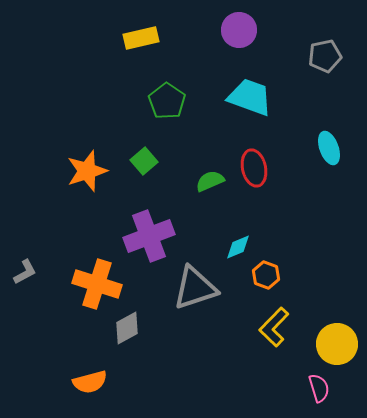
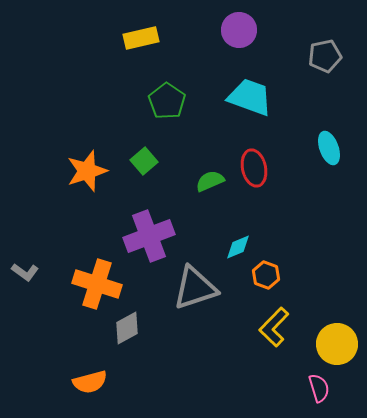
gray L-shape: rotated 64 degrees clockwise
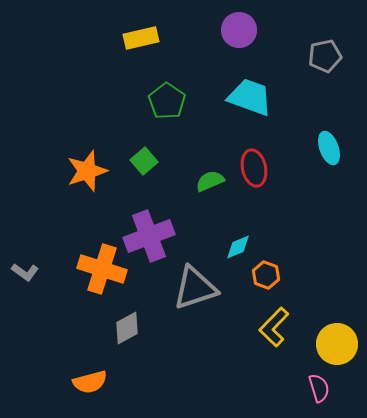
orange cross: moved 5 px right, 15 px up
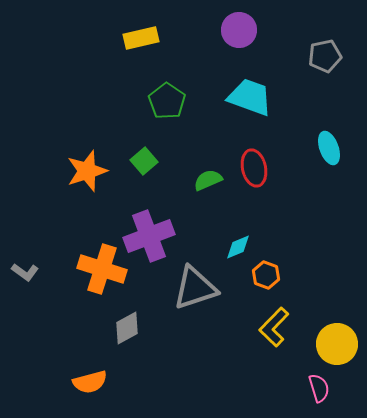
green semicircle: moved 2 px left, 1 px up
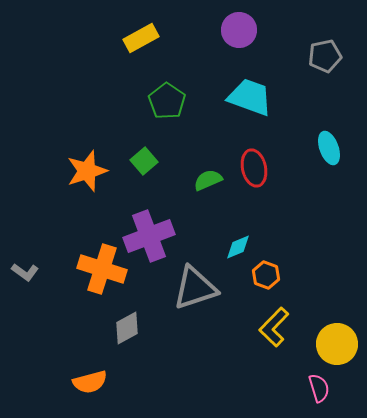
yellow rectangle: rotated 16 degrees counterclockwise
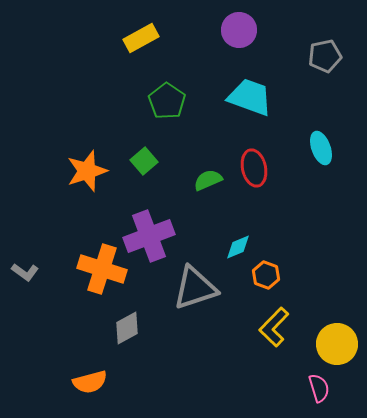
cyan ellipse: moved 8 px left
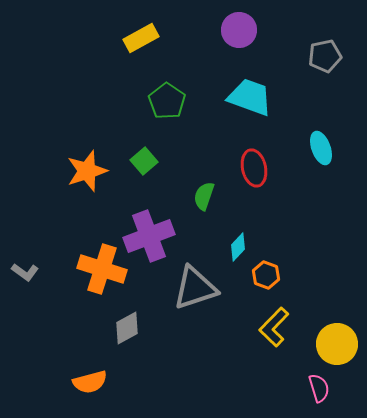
green semicircle: moved 4 px left, 16 px down; rotated 48 degrees counterclockwise
cyan diamond: rotated 24 degrees counterclockwise
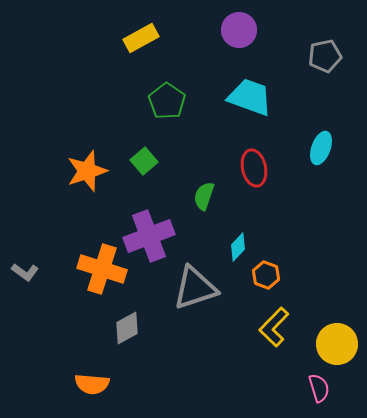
cyan ellipse: rotated 40 degrees clockwise
orange semicircle: moved 2 px right, 2 px down; rotated 20 degrees clockwise
